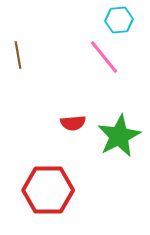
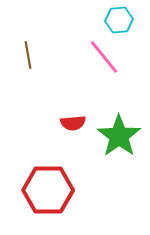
brown line: moved 10 px right
green star: rotated 9 degrees counterclockwise
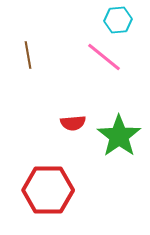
cyan hexagon: moved 1 px left
pink line: rotated 12 degrees counterclockwise
